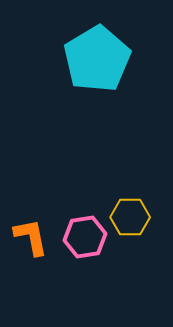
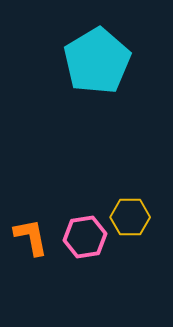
cyan pentagon: moved 2 px down
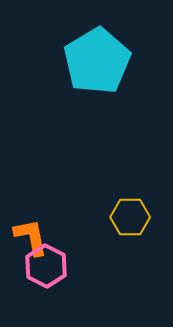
pink hexagon: moved 39 px left, 29 px down; rotated 24 degrees counterclockwise
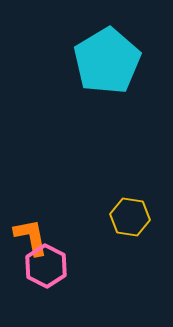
cyan pentagon: moved 10 px right
yellow hexagon: rotated 9 degrees clockwise
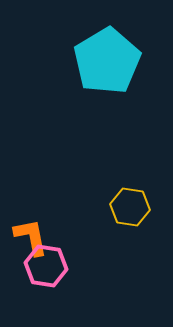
yellow hexagon: moved 10 px up
pink hexagon: rotated 18 degrees counterclockwise
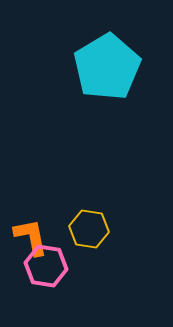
cyan pentagon: moved 6 px down
yellow hexagon: moved 41 px left, 22 px down
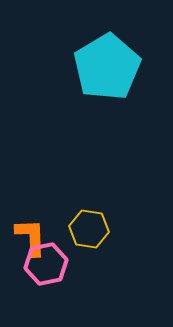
orange L-shape: rotated 9 degrees clockwise
pink hexagon: moved 2 px up; rotated 21 degrees counterclockwise
